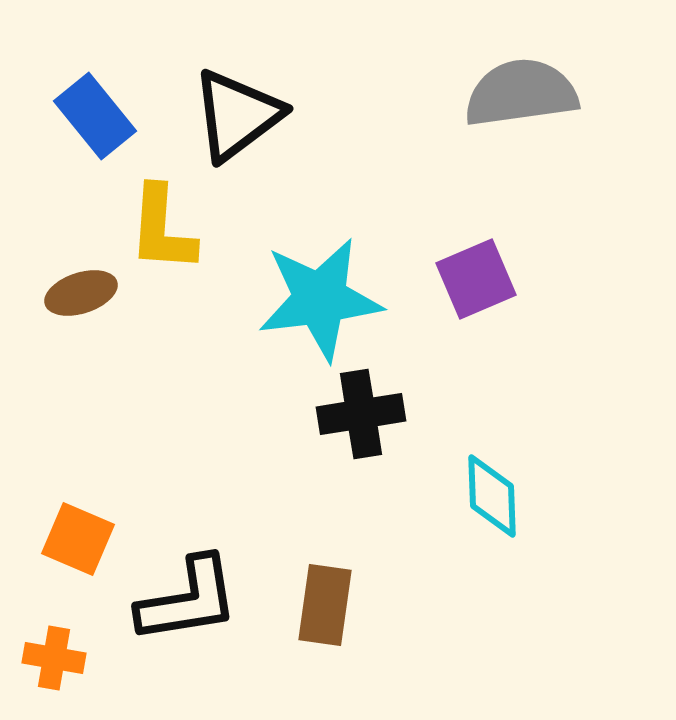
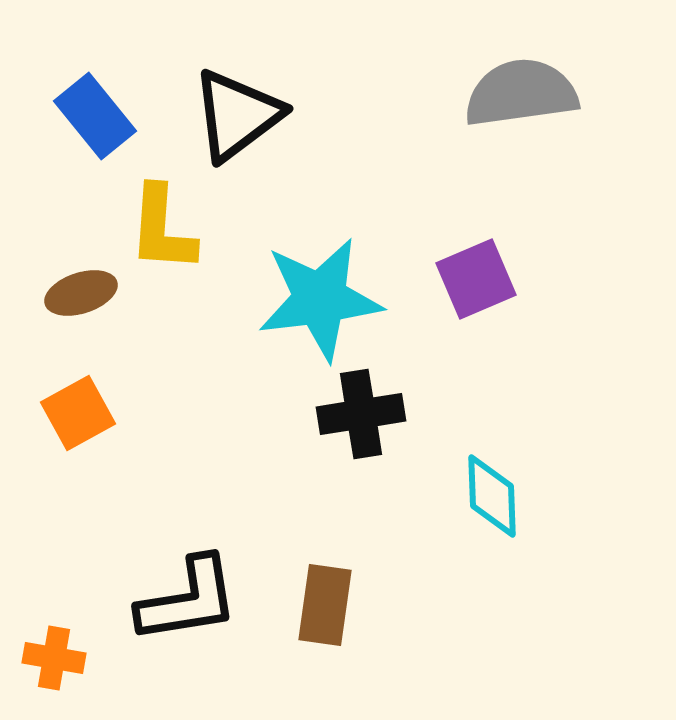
orange square: moved 126 px up; rotated 38 degrees clockwise
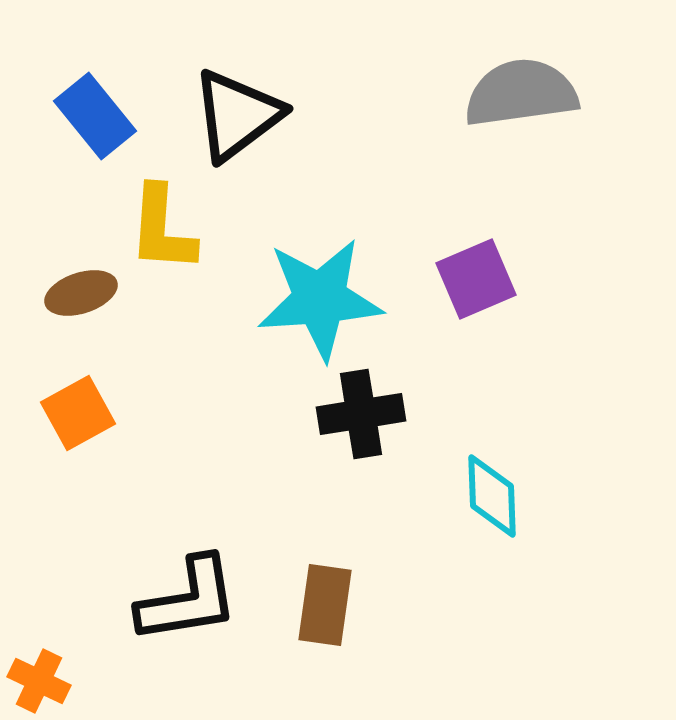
cyan star: rotated 3 degrees clockwise
orange cross: moved 15 px left, 23 px down; rotated 16 degrees clockwise
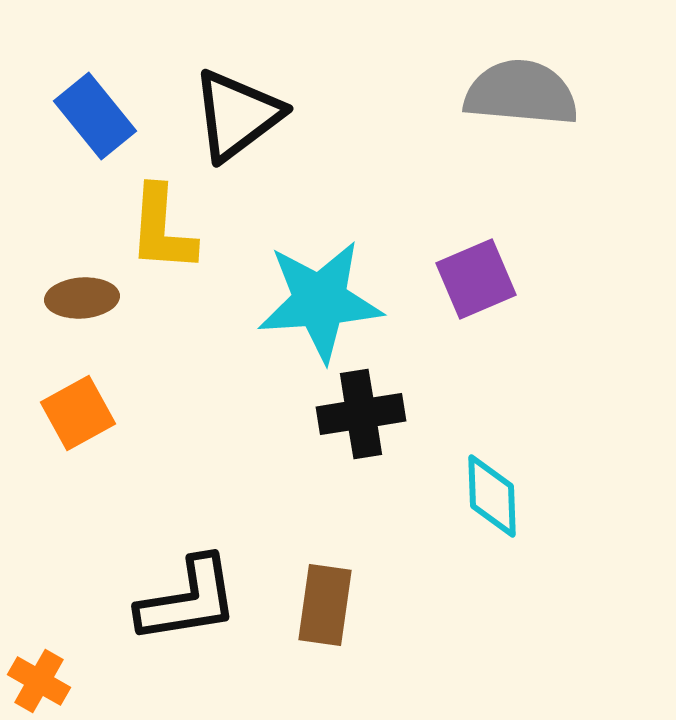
gray semicircle: rotated 13 degrees clockwise
brown ellipse: moved 1 px right, 5 px down; rotated 14 degrees clockwise
cyan star: moved 2 px down
orange cross: rotated 4 degrees clockwise
